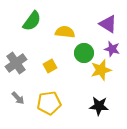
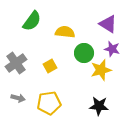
gray arrow: rotated 32 degrees counterclockwise
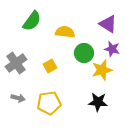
yellow star: moved 1 px right
black star: moved 1 px left, 4 px up
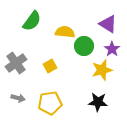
purple star: rotated 21 degrees clockwise
green circle: moved 7 px up
yellow pentagon: moved 1 px right
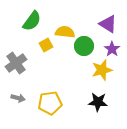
yellow square: moved 4 px left, 21 px up
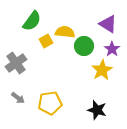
yellow square: moved 4 px up
yellow star: rotated 15 degrees counterclockwise
gray arrow: rotated 24 degrees clockwise
black star: moved 1 px left, 8 px down; rotated 12 degrees clockwise
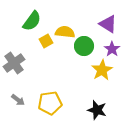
gray cross: moved 2 px left
gray arrow: moved 2 px down
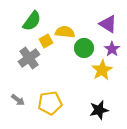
green circle: moved 2 px down
gray cross: moved 15 px right, 5 px up
black star: moved 2 px right; rotated 30 degrees counterclockwise
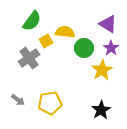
purple star: moved 1 px left, 1 px up
black star: moved 2 px right; rotated 18 degrees counterclockwise
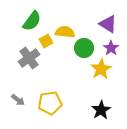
yellow star: moved 1 px left, 1 px up
